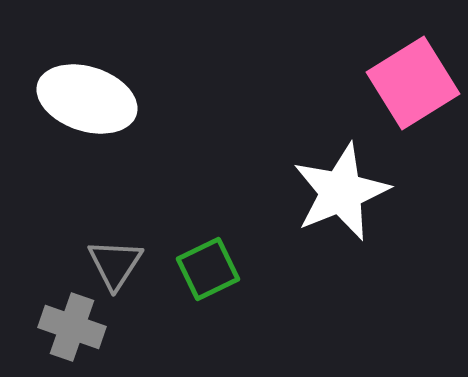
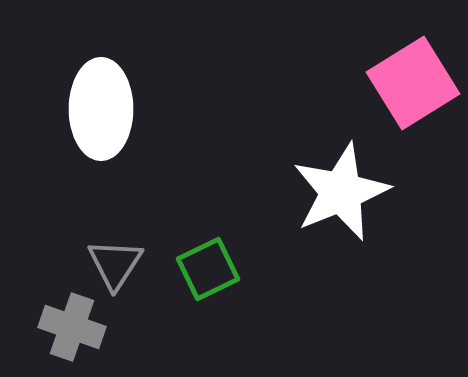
white ellipse: moved 14 px right, 10 px down; rotated 72 degrees clockwise
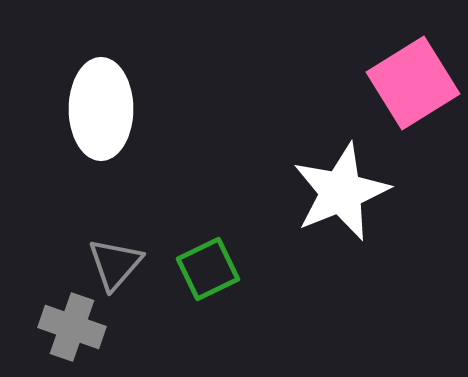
gray triangle: rotated 8 degrees clockwise
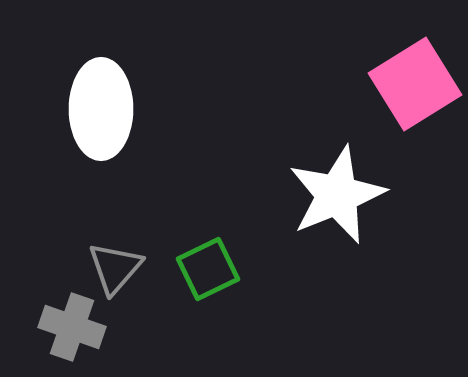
pink square: moved 2 px right, 1 px down
white star: moved 4 px left, 3 px down
gray triangle: moved 4 px down
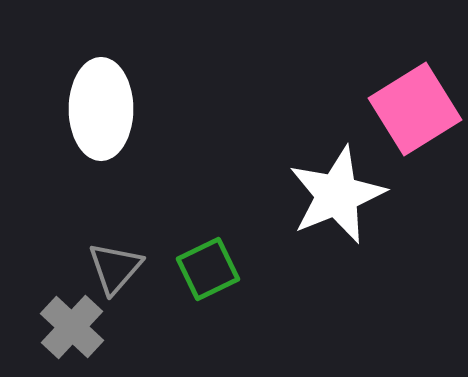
pink square: moved 25 px down
gray cross: rotated 24 degrees clockwise
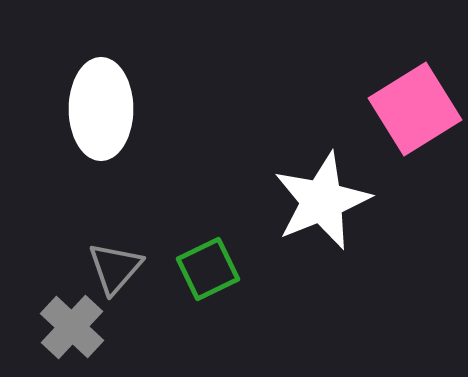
white star: moved 15 px left, 6 px down
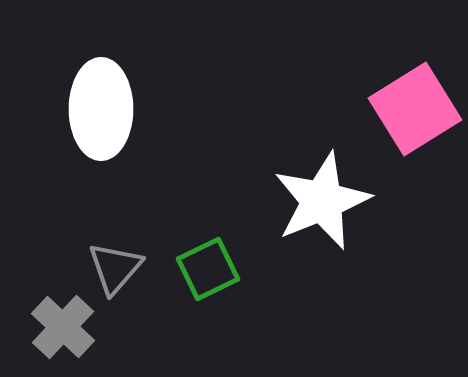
gray cross: moved 9 px left
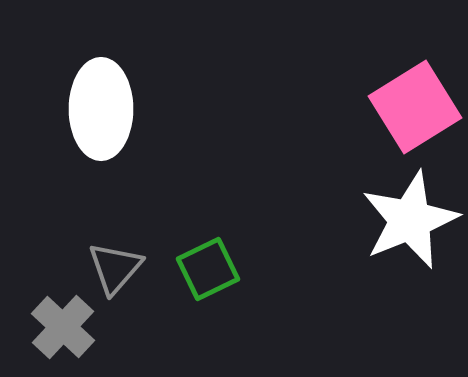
pink square: moved 2 px up
white star: moved 88 px right, 19 px down
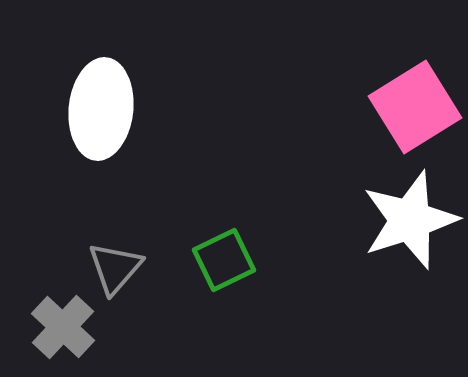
white ellipse: rotated 6 degrees clockwise
white star: rotated 4 degrees clockwise
green square: moved 16 px right, 9 px up
